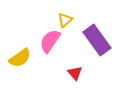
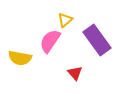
yellow semicircle: rotated 45 degrees clockwise
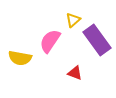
yellow triangle: moved 8 px right
red triangle: rotated 28 degrees counterclockwise
